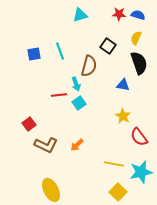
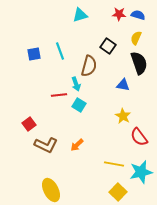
cyan square: moved 2 px down; rotated 24 degrees counterclockwise
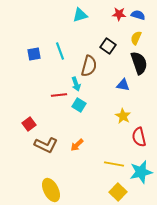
red semicircle: rotated 24 degrees clockwise
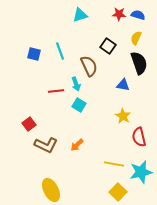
blue square: rotated 24 degrees clockwise
brown semicircle: rotated 40 degrees counterclockwise
red line: moved 3 px left, 4 px up
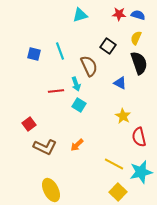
blue triangle: moved 3 px left, 2 px up; rotated 16 degrees clockwise
brown L-shape: moved 1 px left, 2 px down
yellow line: rotated 18 degrees clockwise
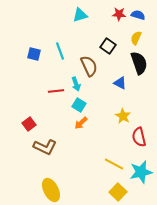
orange arrow: moved 4 px right, 22 px up
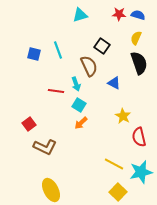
black square: moved 6 px left
cyan line: moved 2 px left, 1 px up
blue triangle: moved 6 px left
red line: rotated 14 degrees clockwise
